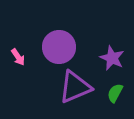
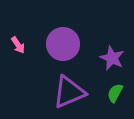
purple circle: moved 4 px right, 3 px up
pink arrow: moved 12 px up
purple triangle: moved 6 px left, 5 px down
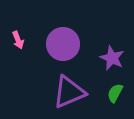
pink arrow: moved 5 px up; rotated 12 degrees clockwise
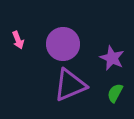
purple triangle: moved 1 px right, 7 px up
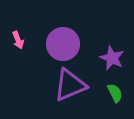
green semicircle: rotated 126 degrees clockwise
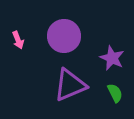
purple circle: moved 1 px right, 8 px up
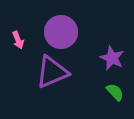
purple circle: moved 3 px left, 4 px up
purple triangle: moved 18 px left, 13 px up
green semicircle: moved 1 px up; rotated 18 degrees counterclockwise
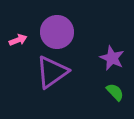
purple circle: moved 4 px left
pink arrow: rotated 90 degrees counterclockwise
purple triangle: rotated 12 degrees counterclockwise
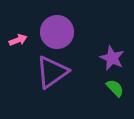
green semicircle: moved 4 px up
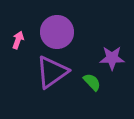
pink arrow: rotated 48 degrees counterclockwise
purple star: rotated 25 degrees counterclockwise
green semicircle: moved 23 px left, 6 px up
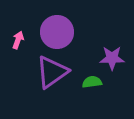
green semicircle: rotated 54 degrees counterclockwise
